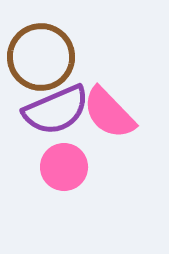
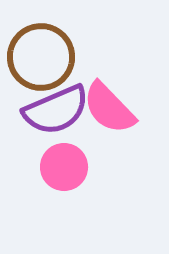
pink semicircle: moved 5 px up
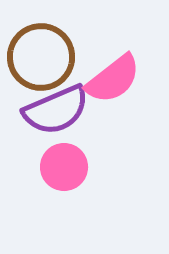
pink semicircle: moved 4 px right, 29 px up; rotated 84 degrees counterclockwise
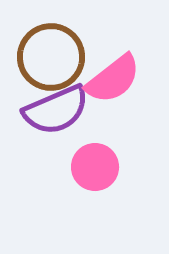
brown circle: moved 10 px right
pink circle: moved 31 px right
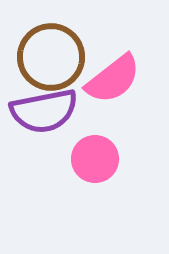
purple semicircle: moved 12 px left, 1 px down; rotated 12 degrees clockwise
pink circle: moved 8 px up
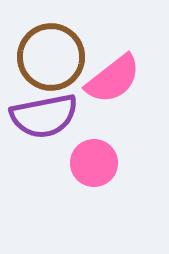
purple semicircle: moved 5 px down
pink circle: moved 1 px left, 4 px down
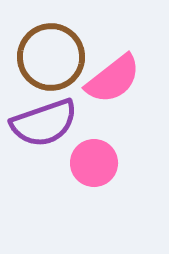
purple semicircle: moved 7 px down; rotated 8 degrees counterclockwise
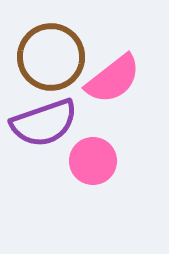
pink circle: moved 1 px left, 2 px up
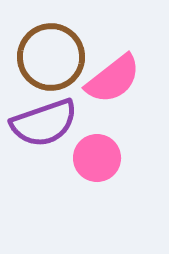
pink circle: moved 4 px right, 3 px up
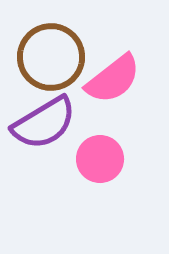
purple semicircle: rotated 12 degrees counterclockwise
pink circle: moved 3 px right, 1 px down
